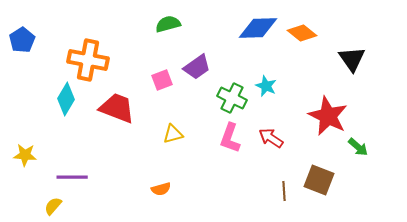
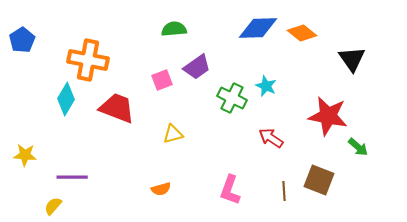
green semicircle: moved 6 px right, 5 px down; rotated 10 degrees clockwise
red star: rotated 15 degrees counterclockwise
pink L-shape: moved 52 px down
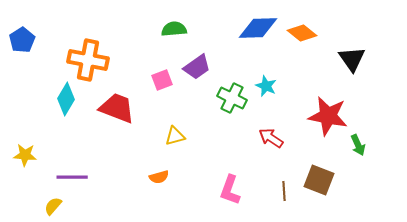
yellow triangle: moved 2 px right, 2 px down
green arrow: moved 2 px up; rotated 25 degrees clockwise
orange semicircle: moved 2 px left, 12 px up
